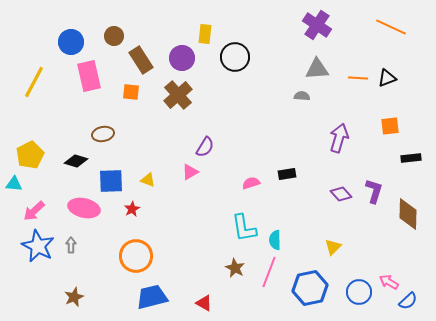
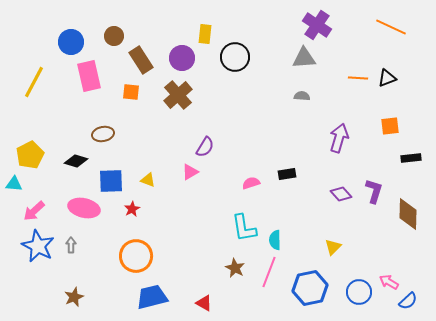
gray triangle at (317, 69): moved 13 px left, 11 px up
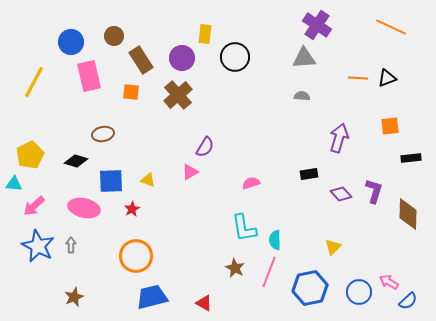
black rectangle at (287, 174): moved 22 px right
pink arrow at (34, 211): moved 5 px up
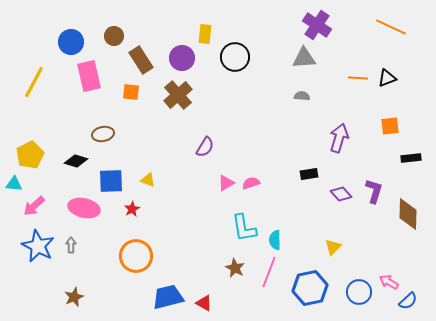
pink triangle at (190, 172): moved 36 px right, 11 px down
blue trapezoid at (152, 297): moved 16 px right
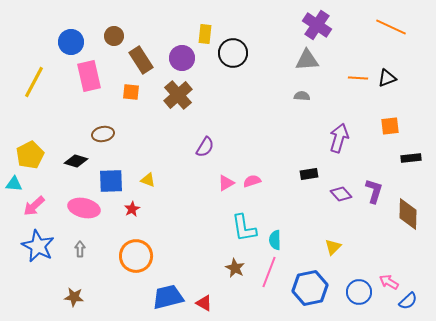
black circle at (235, 57): moved 2 px left, 4 px up
gray triangle at (304, 58): moved 3 px right, 2 px down
pink semicircle at (251, 183): moved 1 px right, 2 px up
gray arrow at (71, 245): moved 9 px right, 4 px down
brown star at (74, 297): rotated 30 degrees clockwise
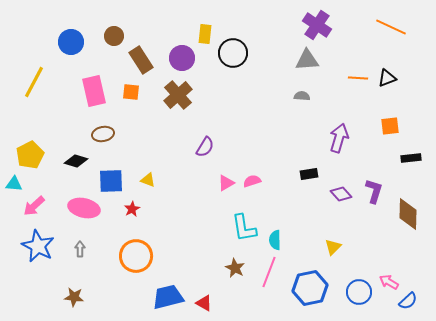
pink rectangle at (89, 76): moved 5 px right, 15 px down
